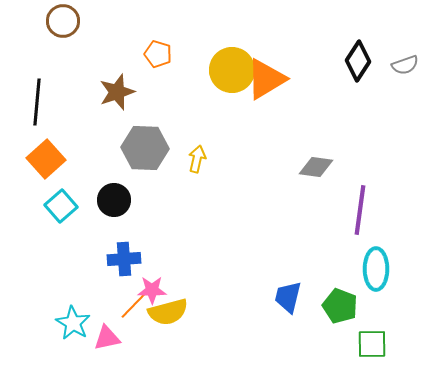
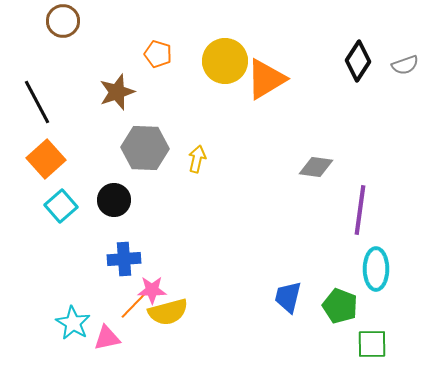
yellow circle: moved 7 px left, 9 px up
black line: rotated 33 degrees counterclockwise
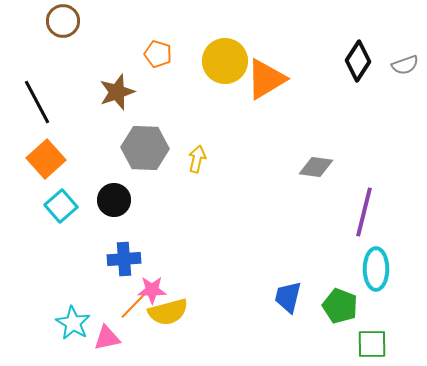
purple line: moved 4 px right, 2 px down; rotated 6 degrees clockwise
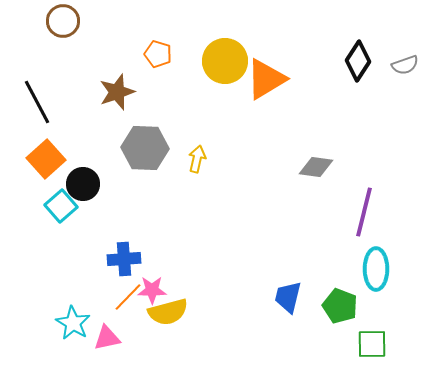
black circle: moved 31 px left, 16 px up
orange line: moved 6 px left, 8 px up
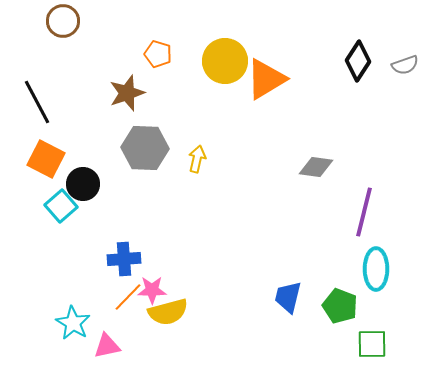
brown star: moved 10 px right, 1 px down
orange square: rotated 21 degrees counterclockwise
pink triangle: moved 8 px down
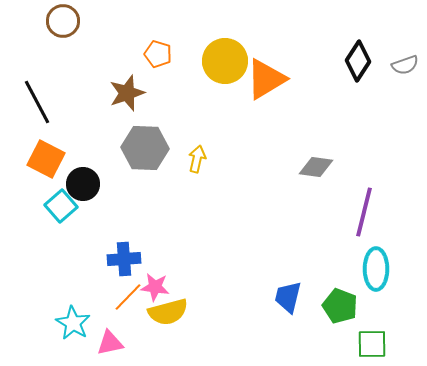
pink star: moved 3 px right, 3 px up; rotated 8 degrees clockwise
pink triangle: moved 3 px right, 3 px up
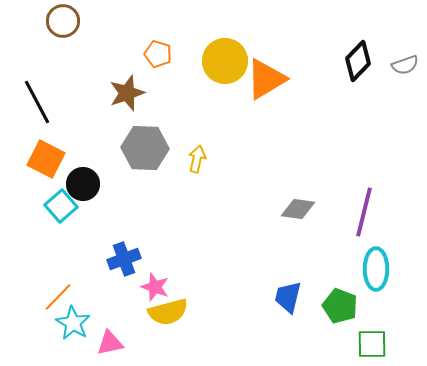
black diamond: rotated 12 degrees clockwise
gray diamond: moved 18 px left, 42 px down
blue cross: rotated 16 degrees counterclockwise
pink star: rotated 12 degrees clockwise
orange line: moved 70 px left
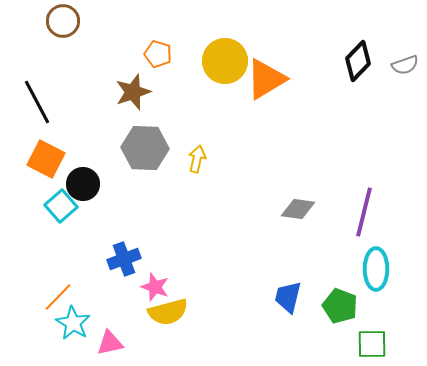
brown star: moved 6 px right, 1 px up
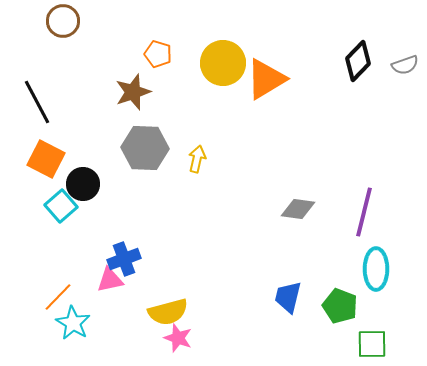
yellow circle: moved 2 px left, 2 px down
pink star: moved 23 px right, 51 px down
pink triangle: moved 63 px up
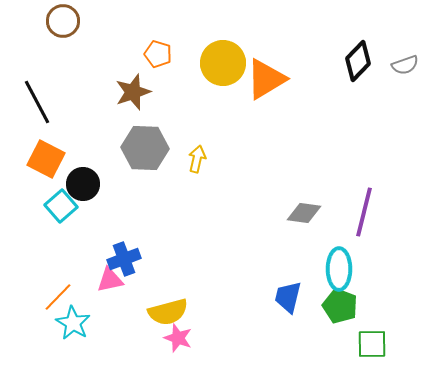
gray diamond: moved 6 px right, 4 px down
cyan ellipse: moved 37 px left
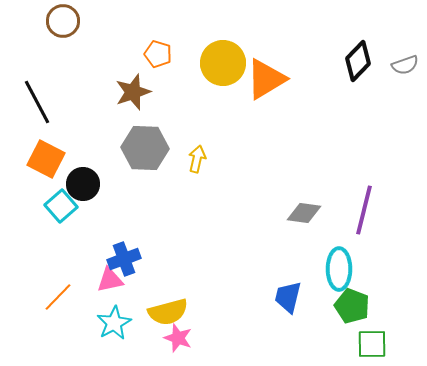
purple line: moved 2 px up
green pentagon: moved 12 px right
cyan star: moved 41 px right; rotated 12 degrees clockwise
